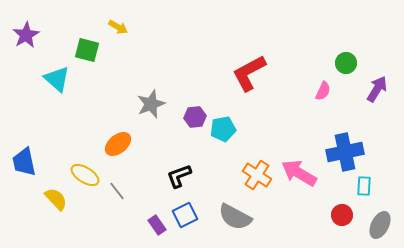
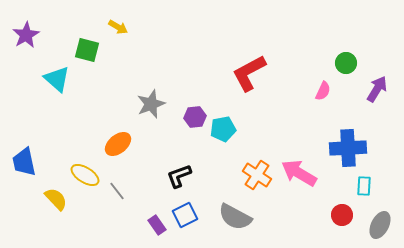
blue cross: moved 3 px right, 4 px up; rotated 9 degrees clockwise
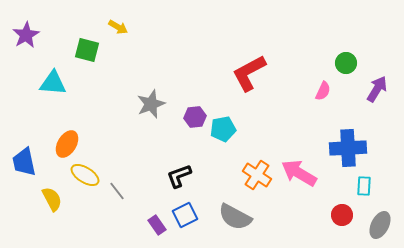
cyan triangle: moved 4 px left, 4 px down; rotated 36 degrees counterclockwise
orange ellipse: moved 51 px left; rotated 20 degrees counterclockwise
yellow semicircle: moved 4 px left; rotated 15 degrees clockwise
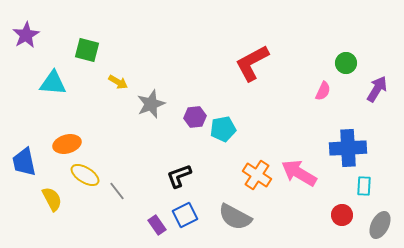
yellow arrow: moved 55 px down
red L-shape: moved 3 px right, 10 px up
orange ellipse: rotated 44 degrees clockwise
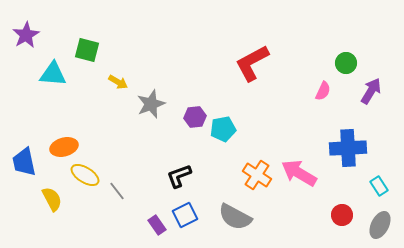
cyan triangle: moved 9 px up
purple arrow: moved 6 px left, 2 px down
orange ellipse: moved 3 px left, 3 px down
cyan rectangle: moved 15 px right; rotated 36 degrees counterclockwise
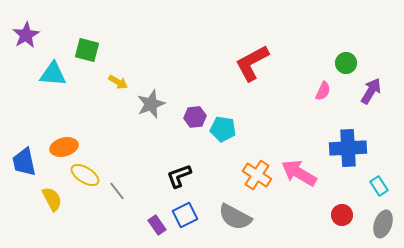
cyan pentagon: rotated 20 degrees clockwise
gray ellipse: moved 3 px right, 1 px up; rotated 8 degrees counterclockwise
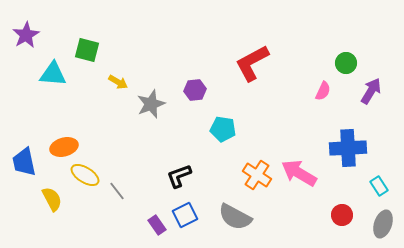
purple hexagon: moved 27 px up
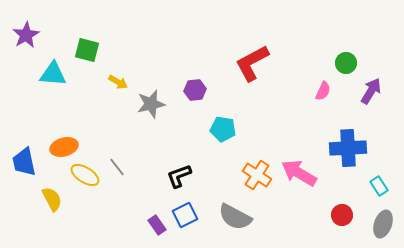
gray star: rotated 8 degrees clockwise
gray line: moved 24 px up
